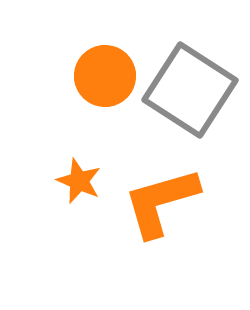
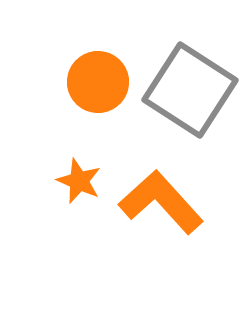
orange circle: moved 7 px left, 6 px down
orange L-shape: rotated 64 degrees clockwise
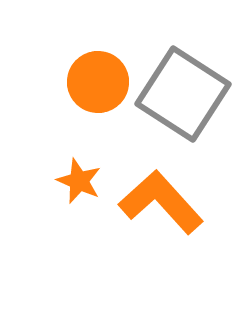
gray square: moved 7 px left, 4 px down
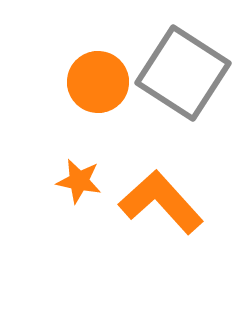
gray square: moved 21 px up
orange star: rotated 12 degrees counterclockwise
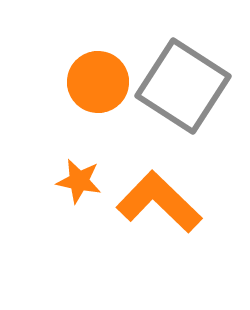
gray square: moved 13 px down
orange L-shape: moved 2 px left; rotated 4 degrees counterclockwise
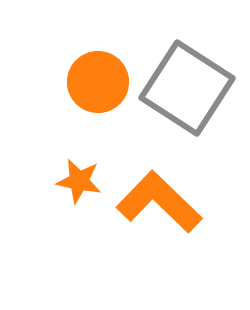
gray square: moved 4 px right, 2 px down
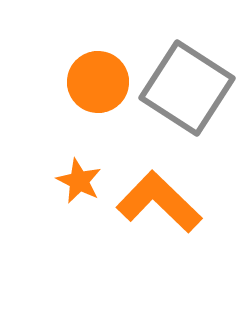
orange star: rotated 15 degrees clockwise
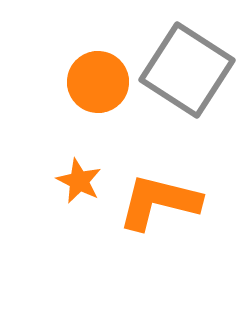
gray square: moved 18 px up
orange L-shape: rotated 30 degrees counterclockwise
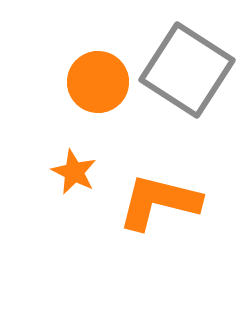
orange star: moved 5 px left, 9 px up
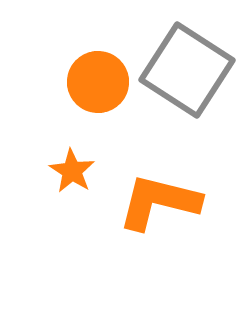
orange star: moved 2 px left, 1 px up; rotated 6 degrees clockwise
